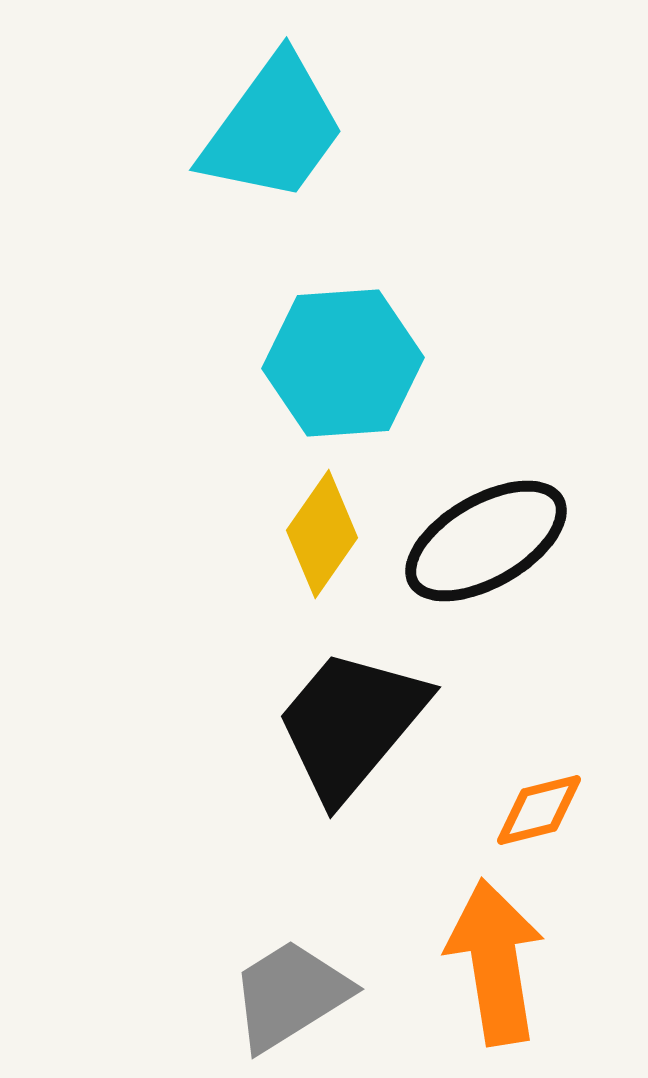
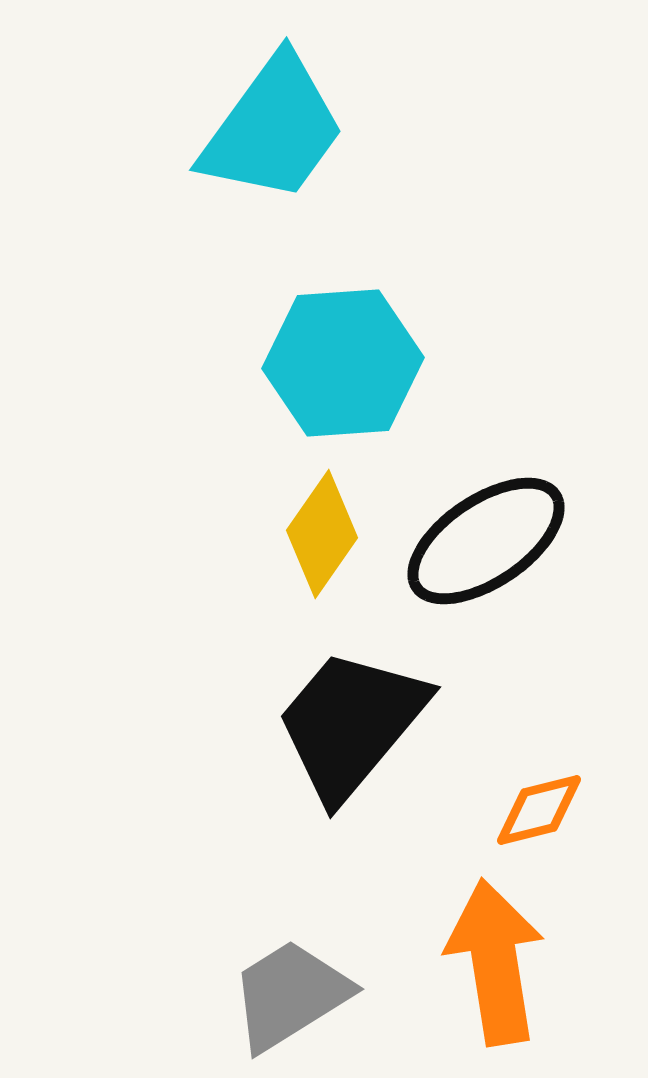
black ellipse: rotated 4 degrees counterclockwise
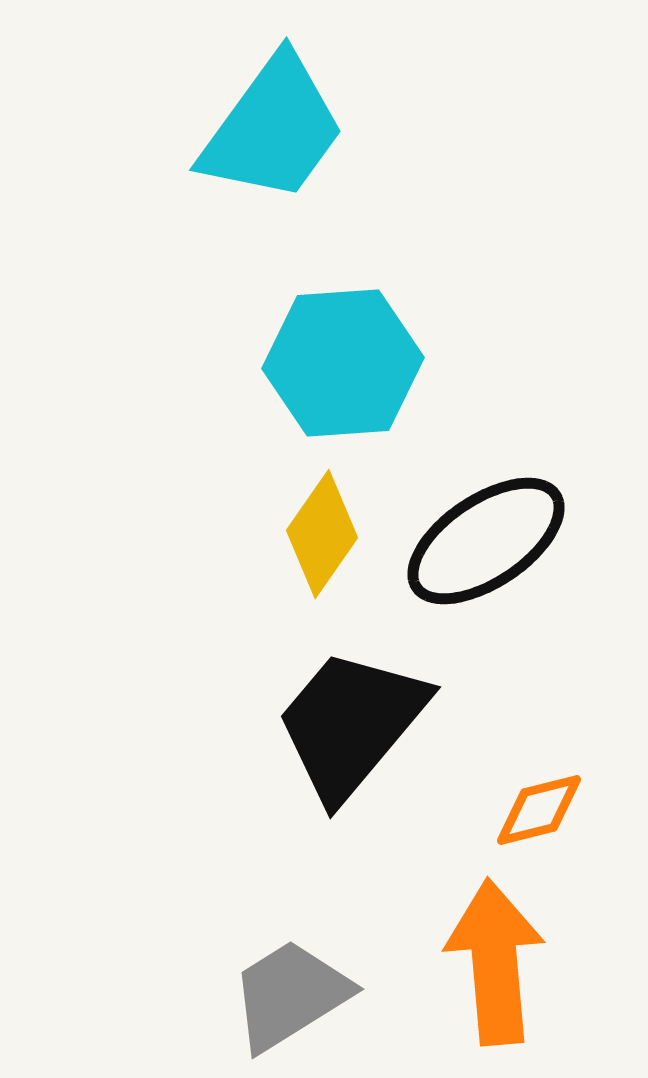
orange arrow: rotated 4 degrees clockwise
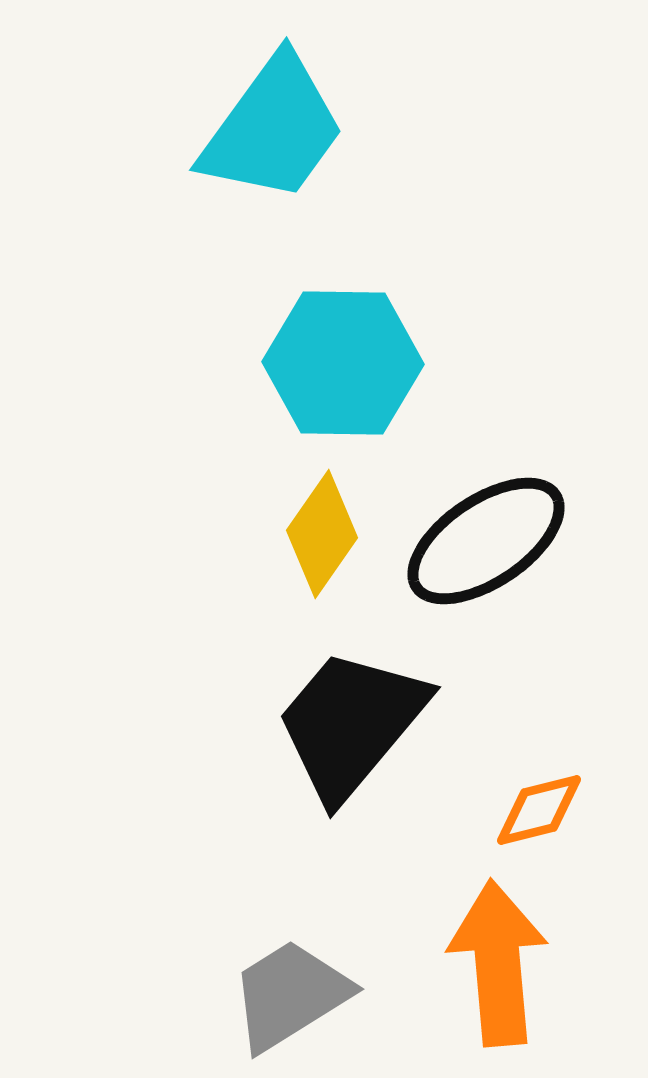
cyan hexagon: rotated 5 degrees clockwise
orange arrow: moved 3 px right, 1 px down
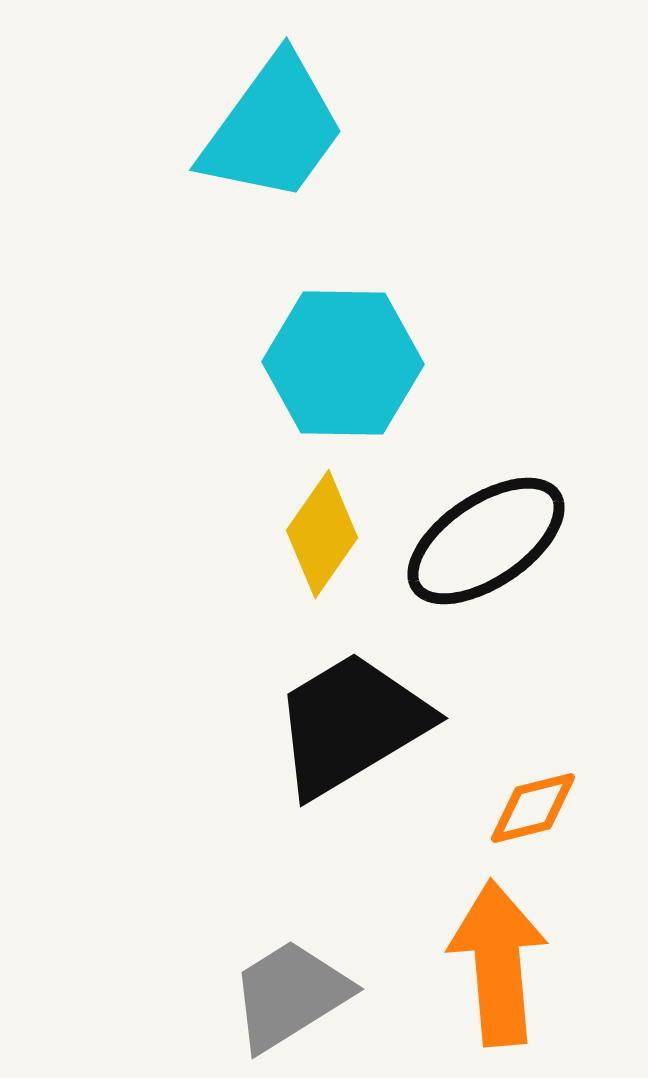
black trapezoid: rotated 19 degrees clockwise
orange diamond: moved 6 px left, 2 px up
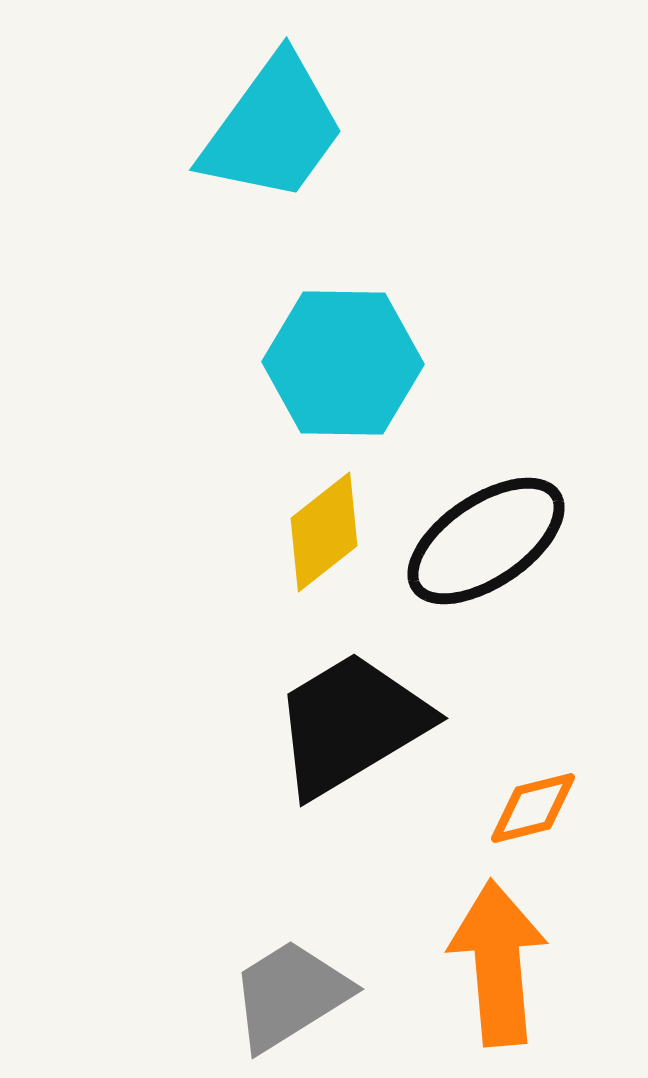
yellow diamond: moved 2 px right, 2 px up; rotated 17 degrees clockwise
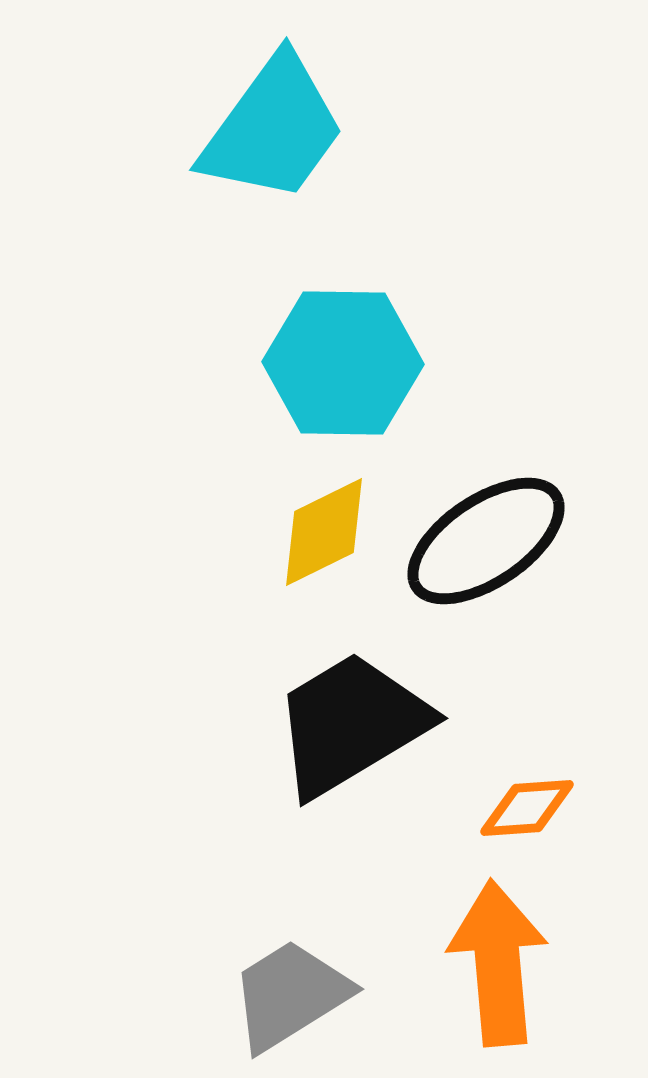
yellow diamond: rotated 12 degrees clockwise
orange diamond: moved 6 px left; rotated 10 degrees clockwise
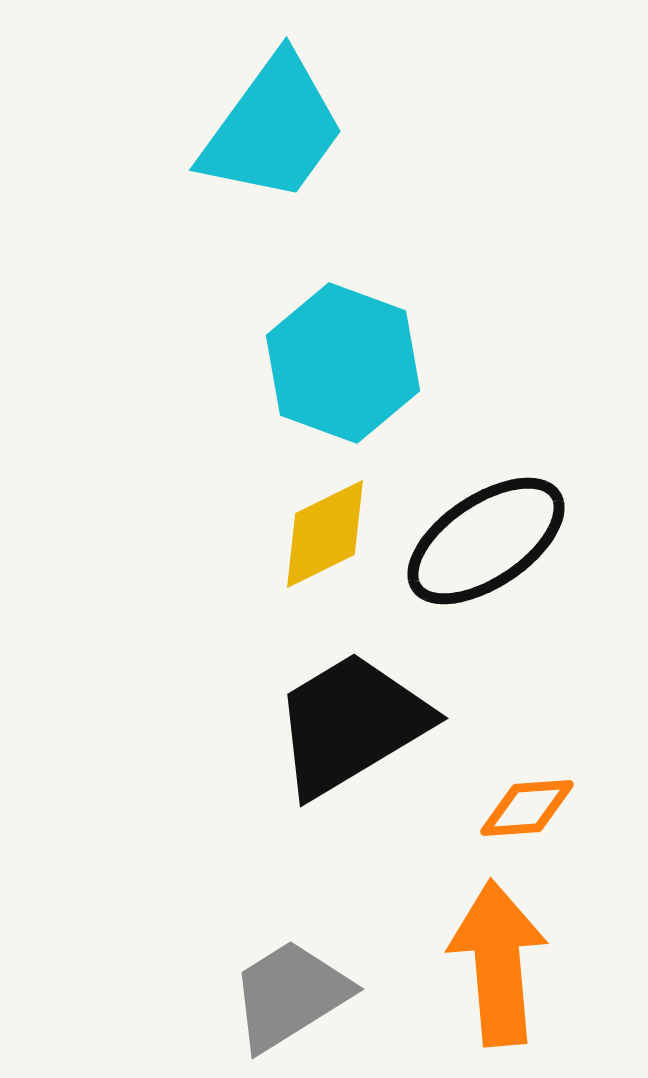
cyan hexagon: rotated 19 degrees clockwise
yellow diamond: moved 1 px right, 2 px down
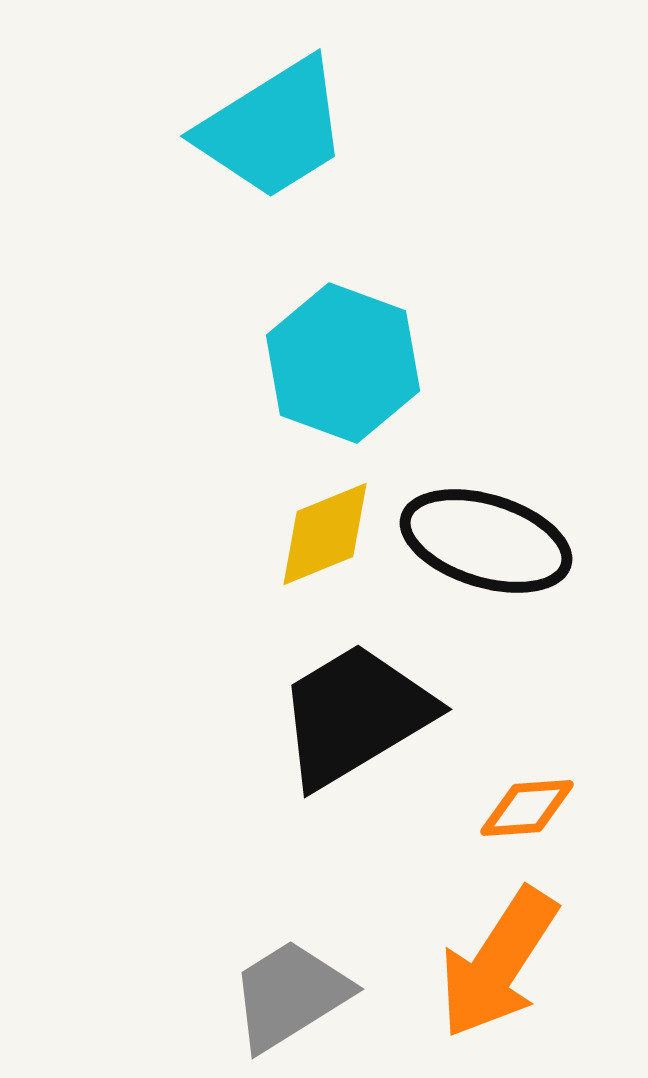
cyan trapezoid: rotated 22 degrees clockwise
yellow diamond: rotated 4 degrees clockwise
black ellipse: rotated 51 degrees clockwise
black trapezoid: moved 4 px right, 9 px up
orange arrow: rotated 142 degrees counterclockwise
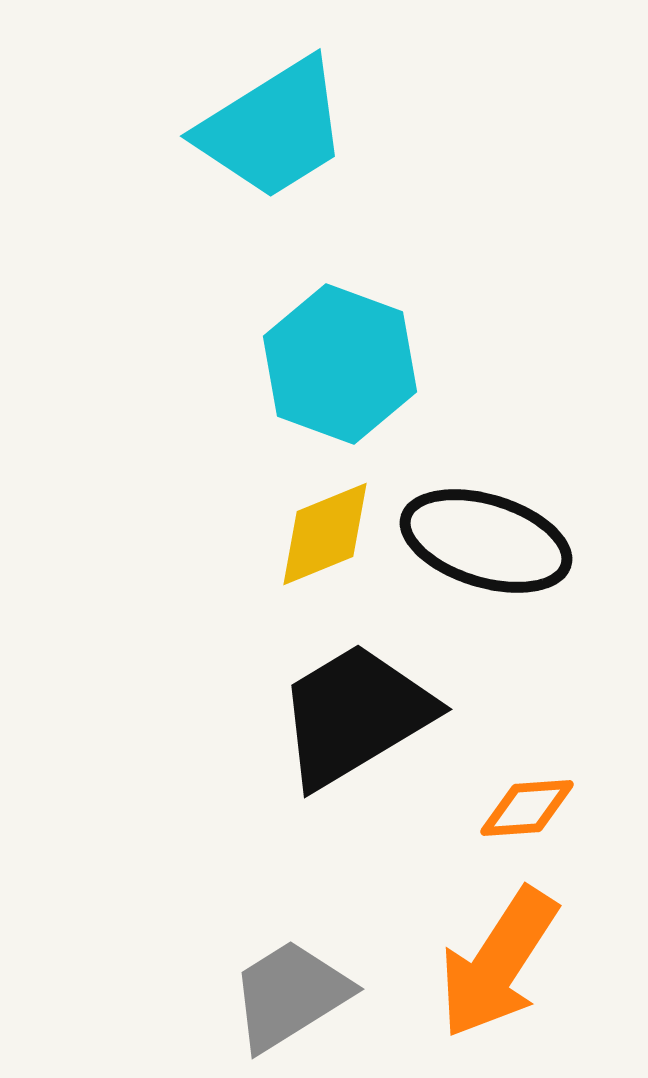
cyan hexagon: moved 3 px left, 1 px down
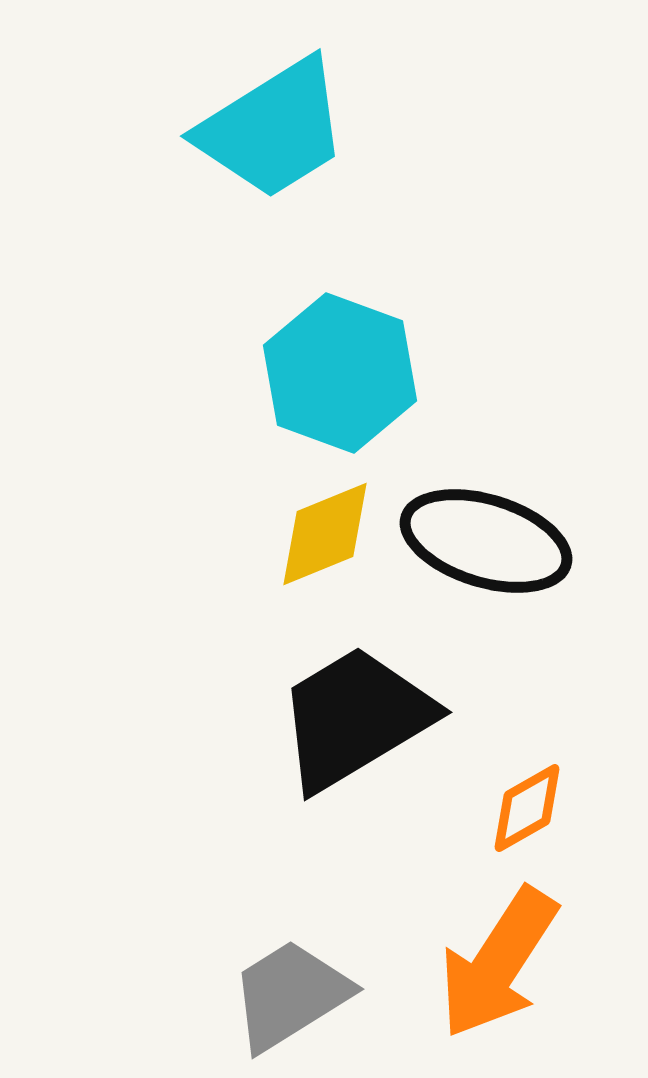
cyan hexagon: moved 9 px down
black trapezoid: moved 3 px down
orange diamond: rotated 26 degrees counterclockwise
